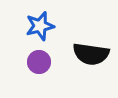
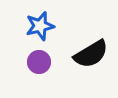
black semicircle: rotated 39 degrees counterclockwise
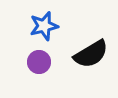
blue star: moved 4 px right
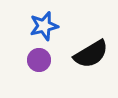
purple circle: moved 2 px up
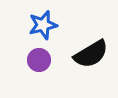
blue star: moved 1 px left, 1 px up
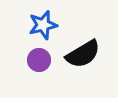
black semicircle: moved 8 px left
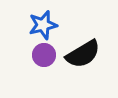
purple circle: moved 5 px right, 5 px up
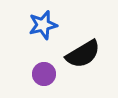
purple circle: moved 19 px down
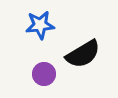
blue star: moved 3 px left; rotated 8 degrees clockwise
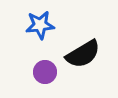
purple circle: moved 1 px right, 2 px up
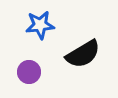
purple circle: moved 16 px left
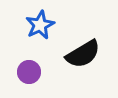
blue star: rotated 20 degrees counterclockwise
